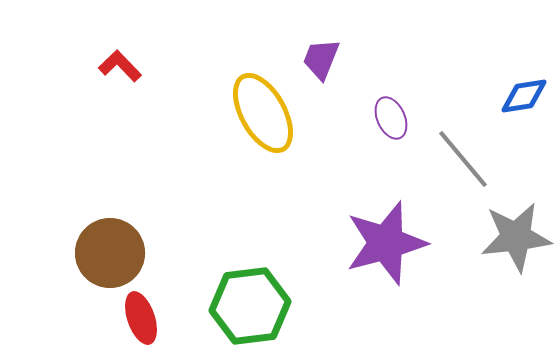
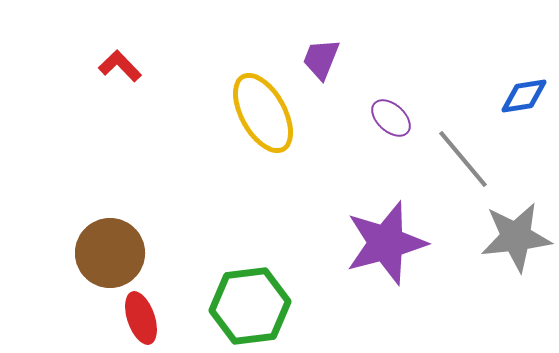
purple ellipse: rotated 24 degrees counterclockwise
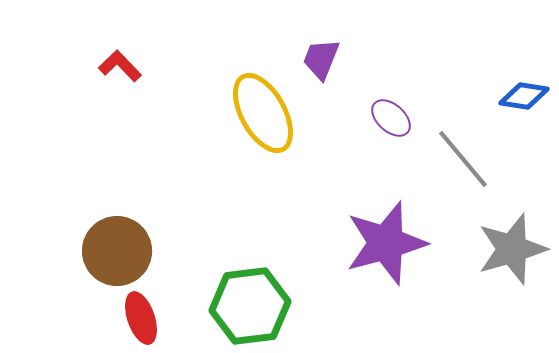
blue diamond: rotated 18 degrees clockwise
gray star: moved 4 px left, 12 px down; rotated 10 degrees counterclockwise
brown circle: moved 7 px right, 2 px up
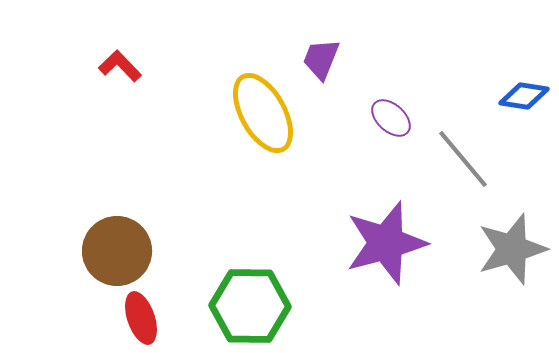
green hexagon: rotated 8 degrees clockwise
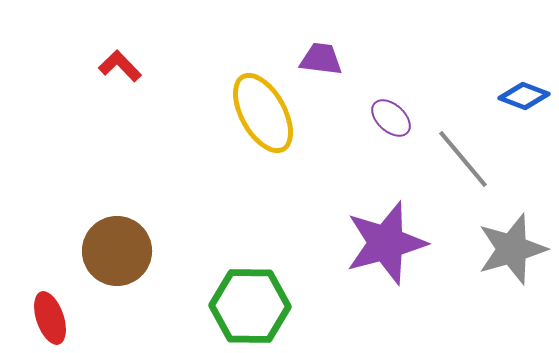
purple trapezoid: rotated 75 degrees clockwise
blue diamond: rotated 12 degrees clockwise
red ellipse: moved 91 px left
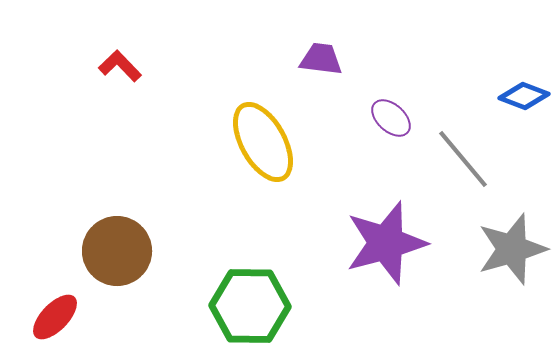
yellow ellipse: moved 29 px down
red ellipse: moved 5 px right, 1 px up; rotated 63 degrees clockwise
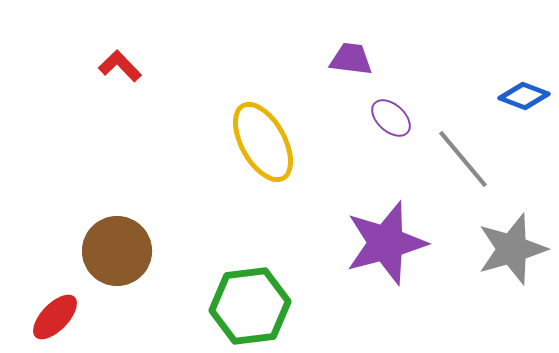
purple trapezoid: moved 30 px right
green hexagon: rotated 8 degrees counterclockwise
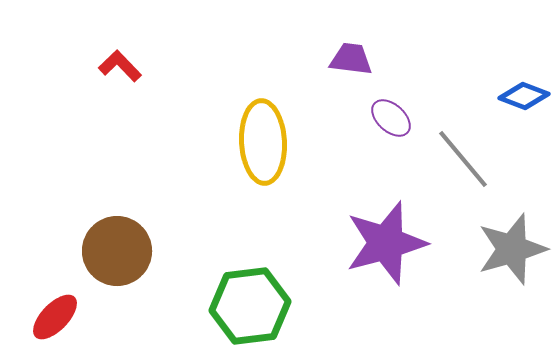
yellow ellipse: rotated 26 degrees clockwise
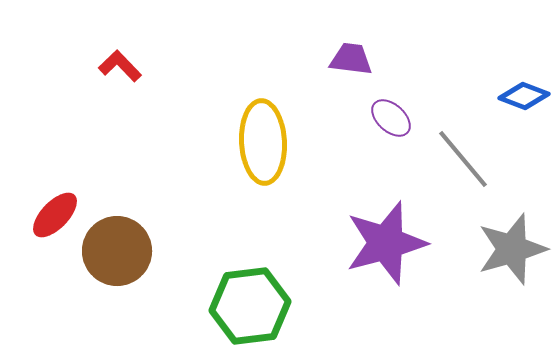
red ellipse: moved 102 px up
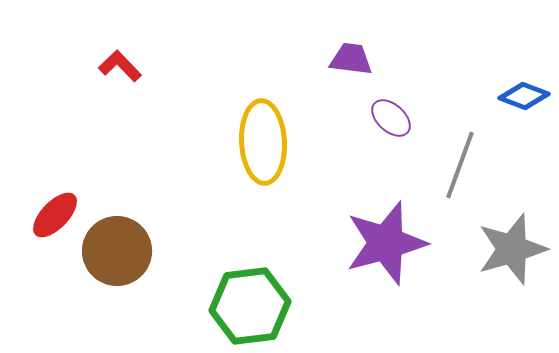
gray line: moved 3 px left, 6 px down; rotated 60 degrees clockwise
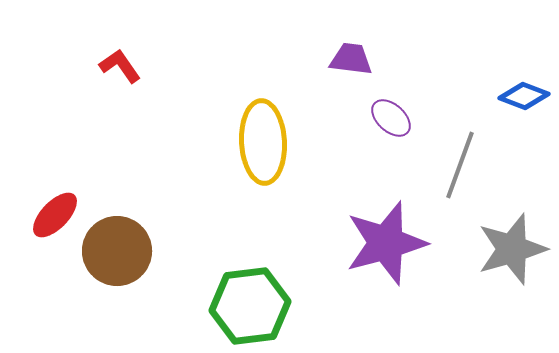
red L-shape: rotated 9 degrees clockwise
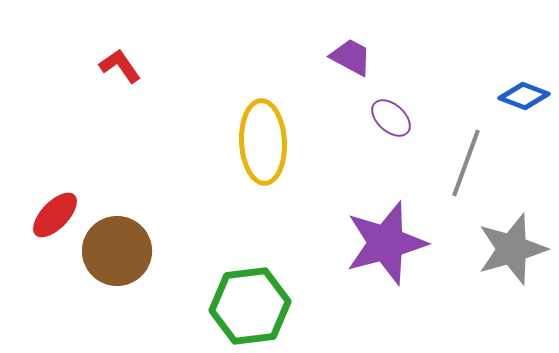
purple trapezoid: moved 2 px up; rotated 21 degrees clockwise
gray line: moved 6 px right, 2 px up
